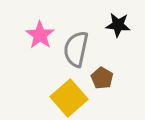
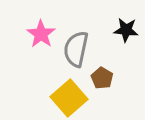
black star: moved 8 px right, 5 px down
pink star: moved 1 px right, 1 px up
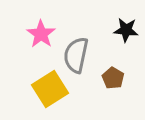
gray semicircle: moved 6 px down
brown pentagon: moved 11 px right
yellow square: moved 19 px left, 9 px up; rotated 9 degrees clockwise
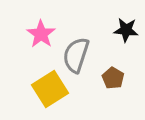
gray semicircle: rotated 6 degrees clockwise
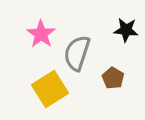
gray semicircle: moved 1 px right, 2 px up
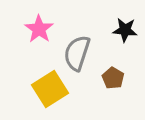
black star: moved 1 px left
pink star: moved 2 px left, 5 px up
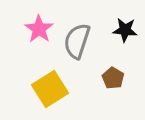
gray semicircle: moved 12 px up
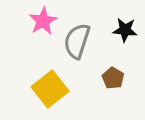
pink star: moved 4 px right, 8 px up; rotated 8 degrees clockwise
yellow square: rotated 6 degrees counterclockwise
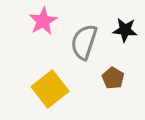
gray semicircle: moved 7 px right, 1 px down
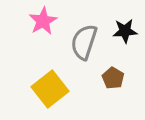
black star: moved 1 px down; rotated 10 degrees counterclockwise
